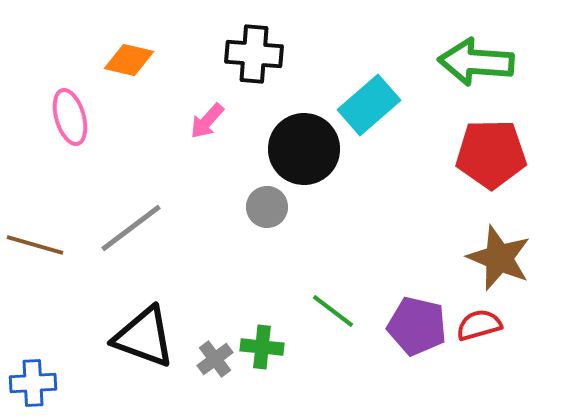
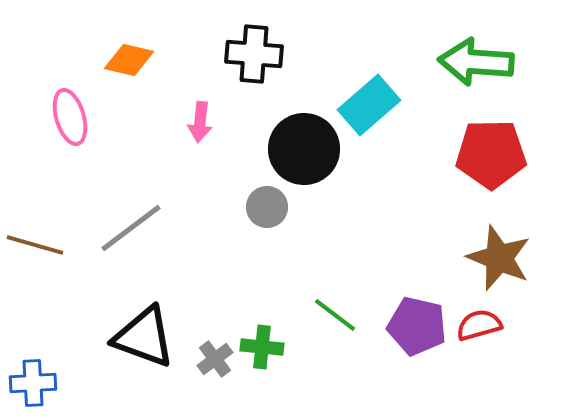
pink arrow: moved 7 px left, 1 px down; rotated 36 degrees counterclockwise
green line: moved 2 px right, 4 px down
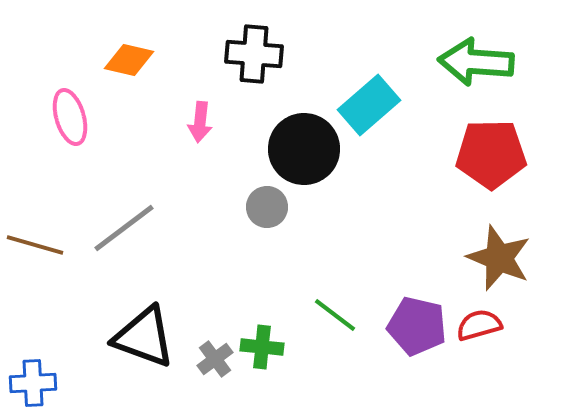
gray line: moved 7 px left
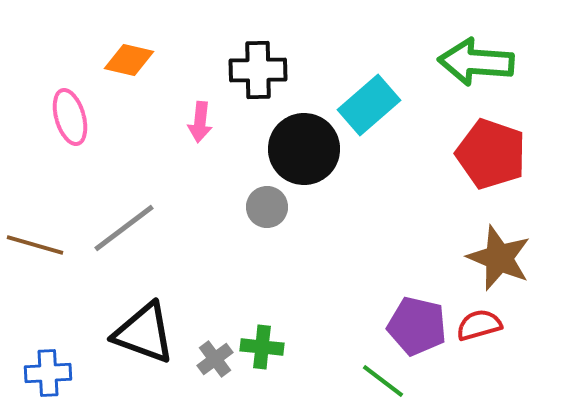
black cross: moved 4 px right, 16 px down; rotated 6 degrees counterclockwise
red pentagon: rotated 20 degrees clockwise
green line: moved 48 px right, 66 px down
black triangle: moved 4 px up
blue cross: moved 15 px right, 10 px up
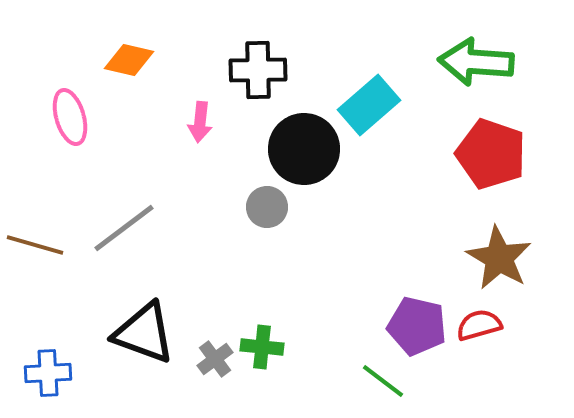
brown star: rotated 8 degrees clockwise
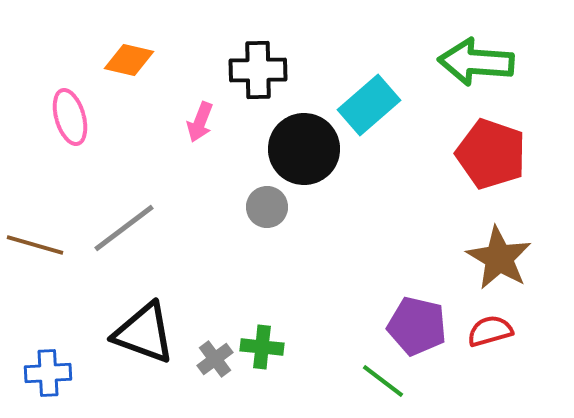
pink arrow: rotated 15 degrees clockwise
red semicircle: moved 11 px right, 6 px down
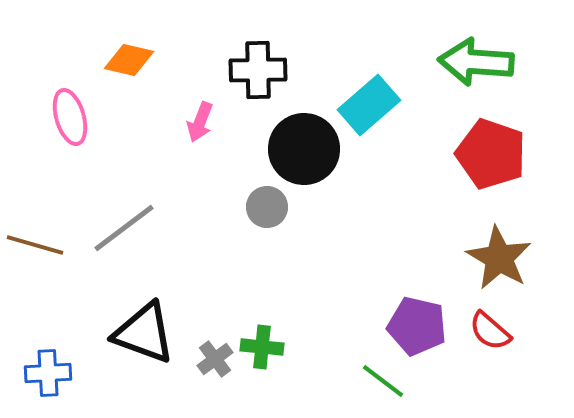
red semicircle: rotated 123 degrees counterclockwise
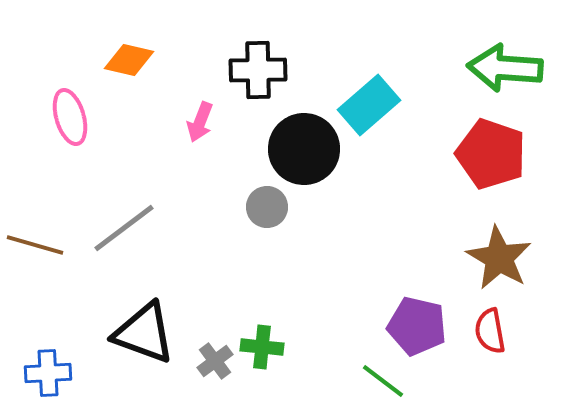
green arrow: moved 29 px right, 6 px down
red semicircle: rotated 39 degrees clockwise
gray cross: moved 2 px down
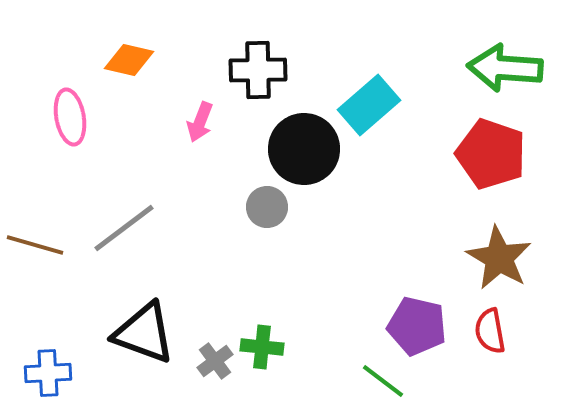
pink ellipse: rotated 6 degrees clockwise
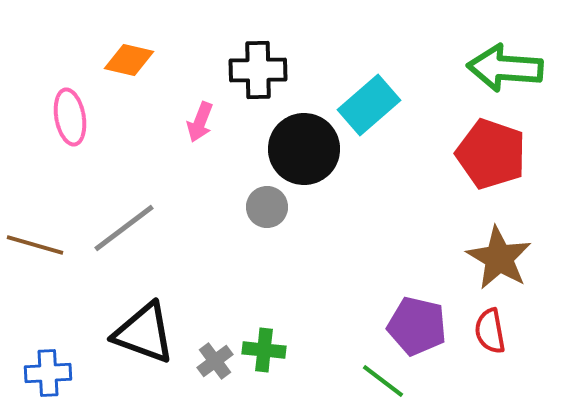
green cross: moved 2 px right, 3 px down
